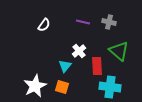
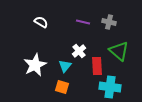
white semicircle: moved 3 px left, 3 px up; rotated 96 degrees counterclockwise
white star: moved 21 px up
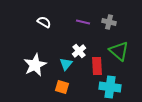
white semicircle: moved 3 px right
cyan triangle: moved 1 px right, 2 px up
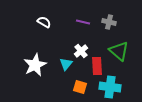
white cross: moved 2 px right
orange square: moved 18 px right
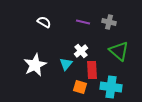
red rectangle: moved 5 px left, 4 px down
cyan cross: moved 1 px right
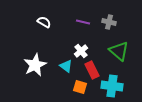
cyan triangle: moved 2 px down; rotated 32 degrees counterclockwise
red rectangle: rotated 24 degrees counterclockwise
cyan cross: moved 1 px right, 1 px up
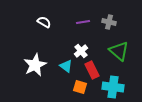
purple line: rotated 24 degrees counterclockwise
cyan cross: moved 1 px right, 1 px down
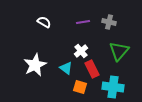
green triangle: rotated 30 degrees clockwise
cyan triangle: moved 2 px down
red rectangle: moved 1 px up
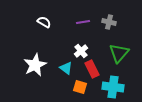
green triangle: moved 2 px down
